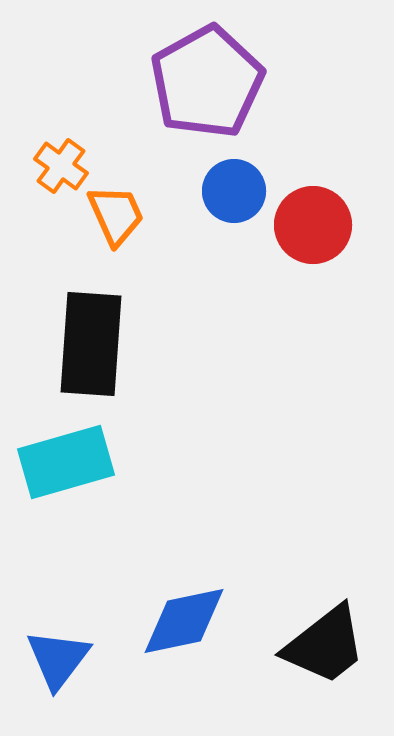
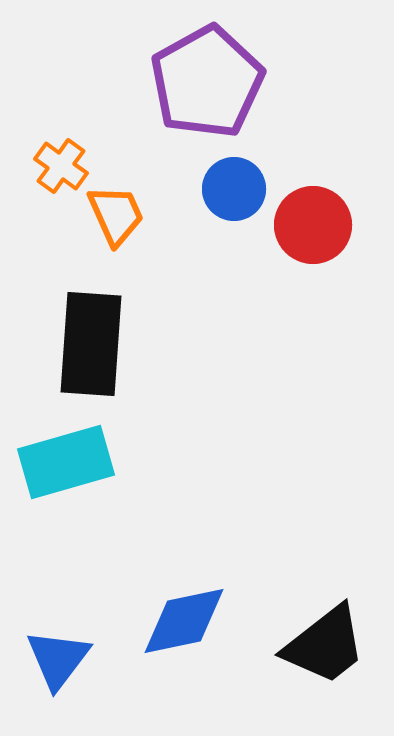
blue circle: moved 2 px up
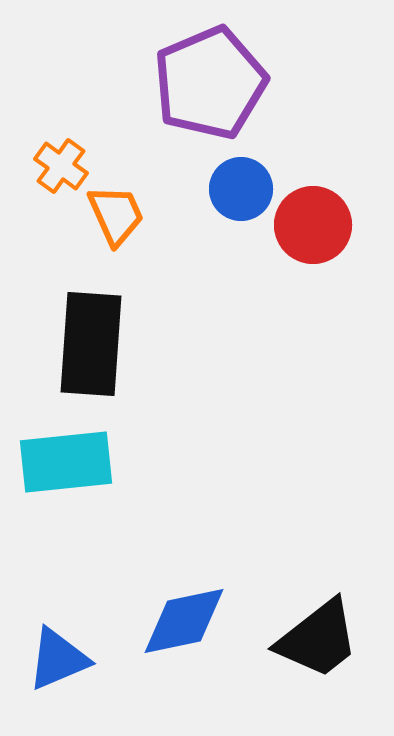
purple pentagon: moved 3 px right, 1 px down; rotated 6 degrees clockwise
blue circle: moved 7 px right
cyan rectangle: rotated 10 degrees clockwise
black trapezoid: moved 7 px left, 6 px up
blue triangle: rotated 30 degrees clockwise
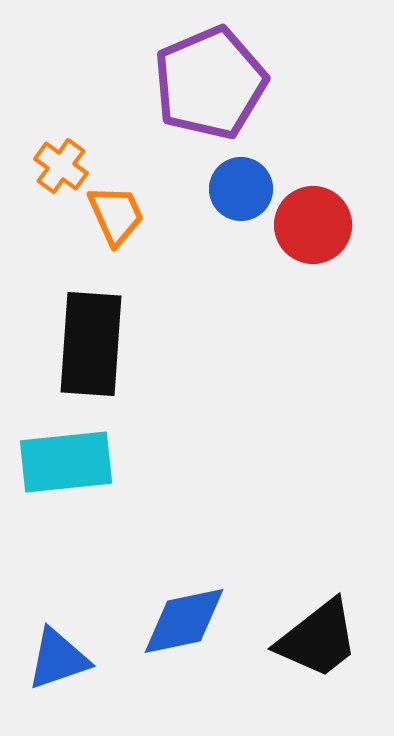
blue triangle: rotated 4 degrees clockwise
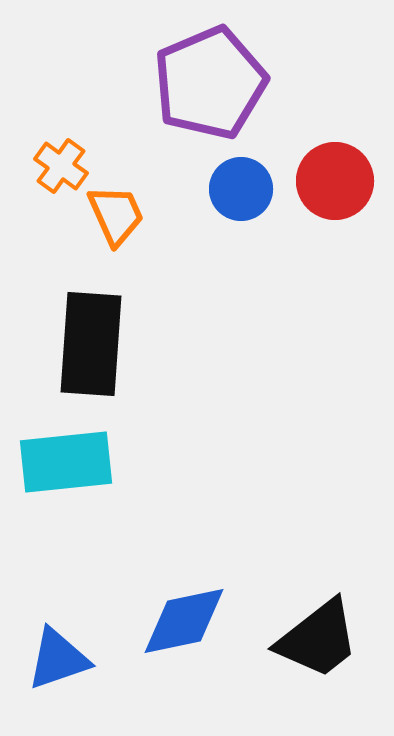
red circle: moved 22 px right, 44 px up
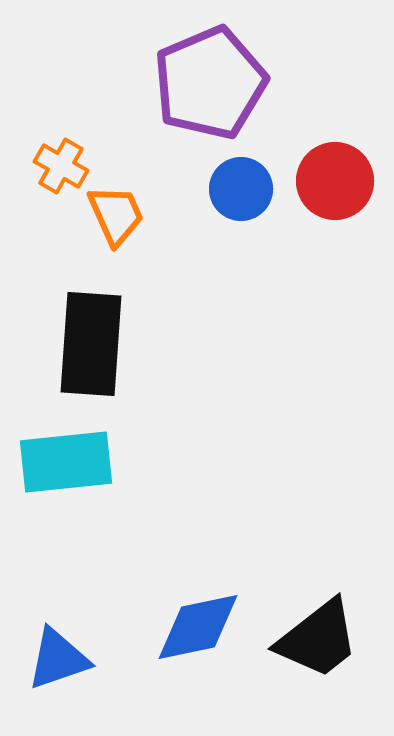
orange cross: rotated 6 degrees counterclockwise
blue diamond: moved 14 px right, 6 px down
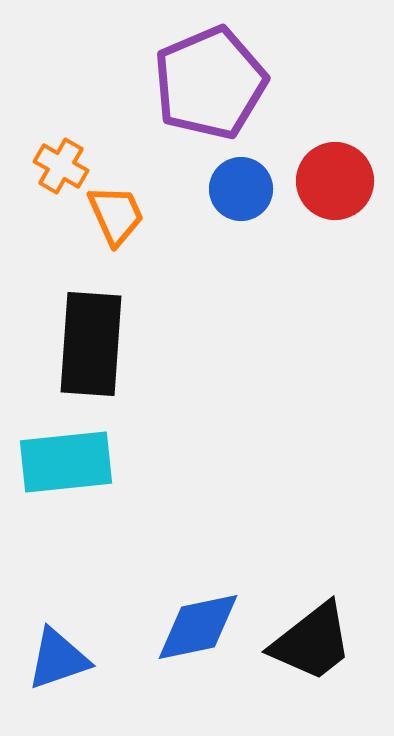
black trapezoid: moved 6 px left, 3 px down
